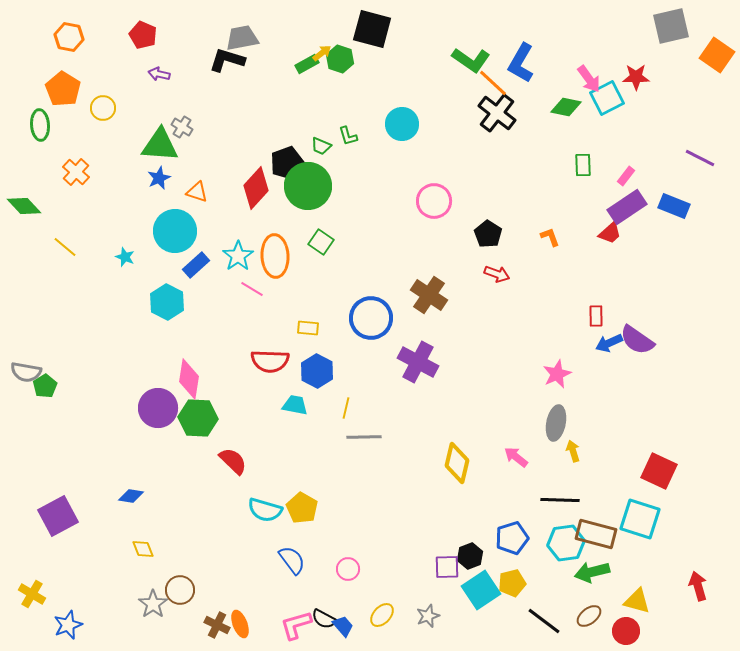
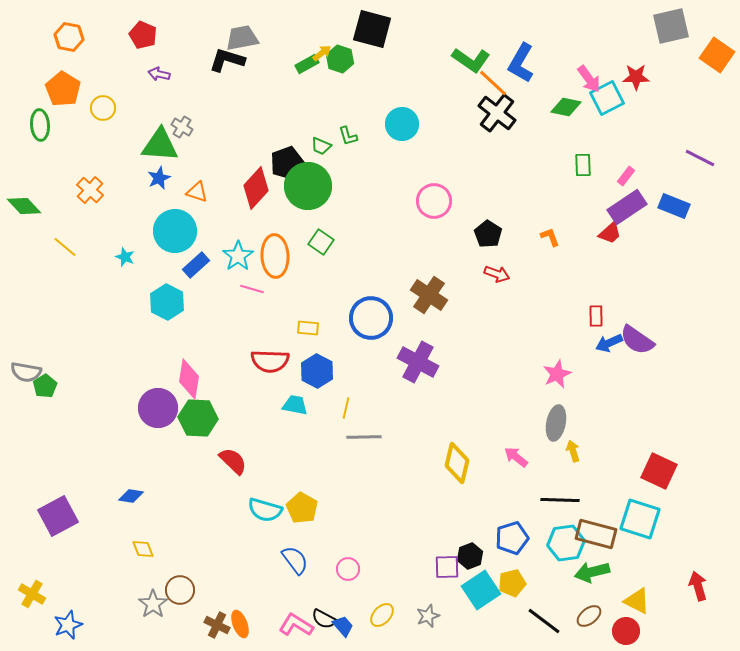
orange cross at (76, 172): moved 14 px right, 18 px down
pink line at (252, 289): rotated 15 degrees counterclockwise
blue semicircle at (292, 560): moved 3 px right
yellow triangle at (637, 601): rotated 12 degrees clockwise
pink L-shape at (296, 625): rotated 48 degrees clockwise
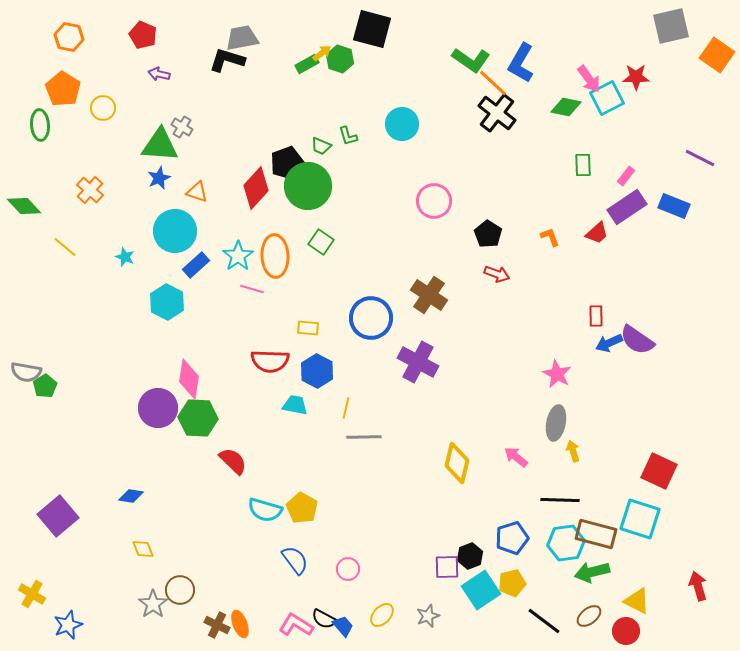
red trapezoid at (610, 233): moved 13 px left
pink star at (557, 374): rotated 20 degrees counterclockwise
purple square at (58, 516): rotated 12 degrees counterclockwise
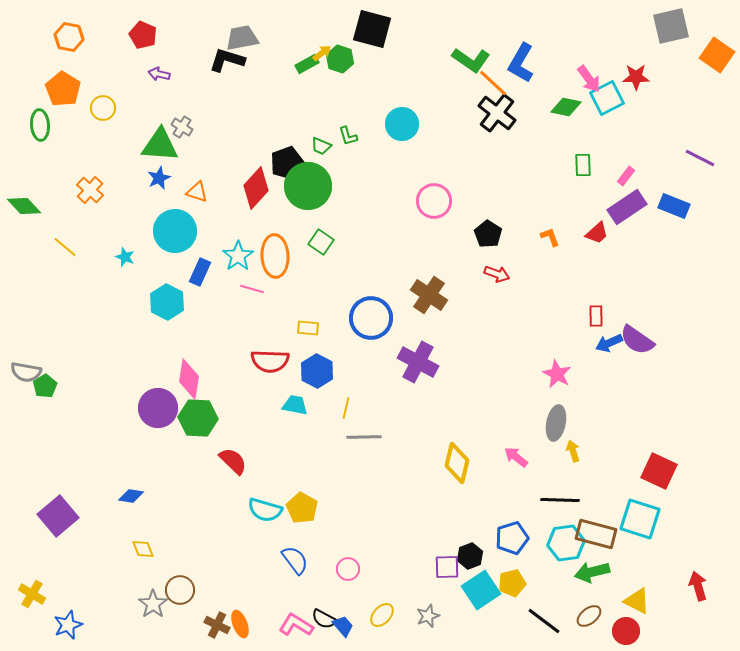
blue rectangle at (196, 265): moved 4 px right, 7 px down; rotated 24 degrees counterclockwise
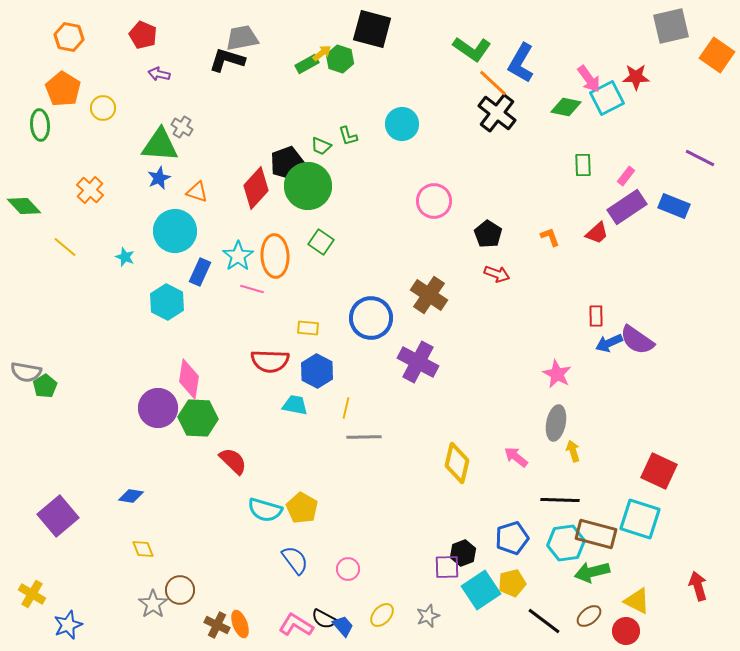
green L-shape at (471, 60): moved 1 px right, 11 px up
black hexagon at (470, 556): moved 7 px left, 3 px up
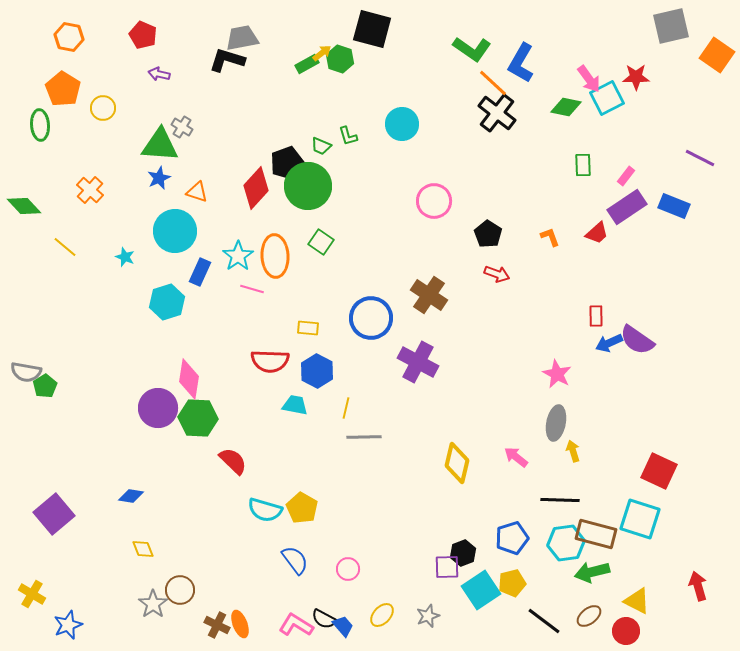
cyan hexagon at (167, 302): rotated 16 degrees clockwise
purple square at (58, 516): moved 4 px left, 2 px up
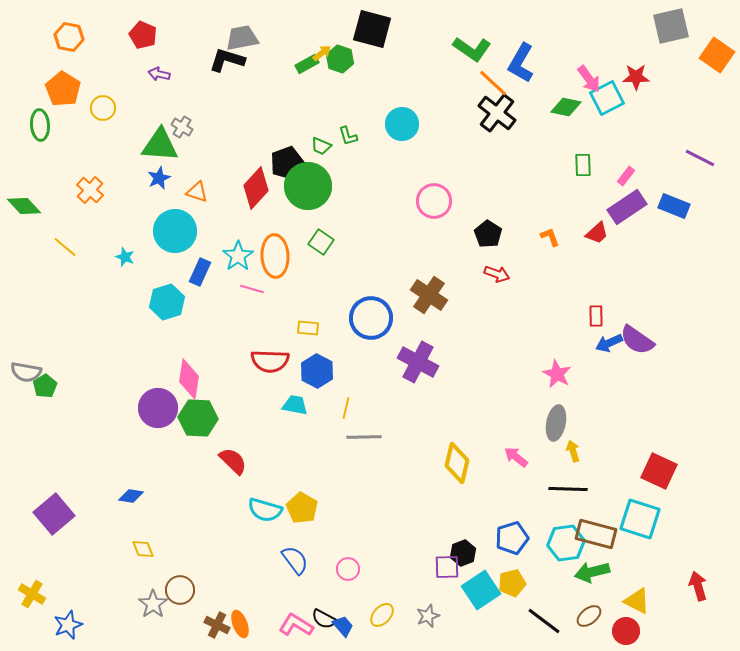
black line at (560, 500): moved 8 px right, 11 px up
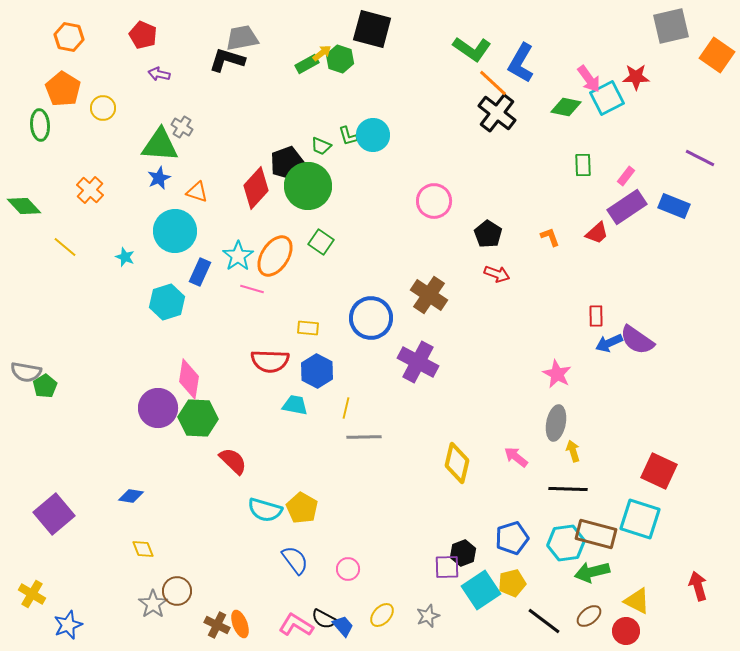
cyan circle at (402, 124): moved 29 px left, 11 px down
orange ellipse at (275, 256): rotated 36 degrees clockwise
brown circle at (180, 590): moved 3 px left, 1 px down
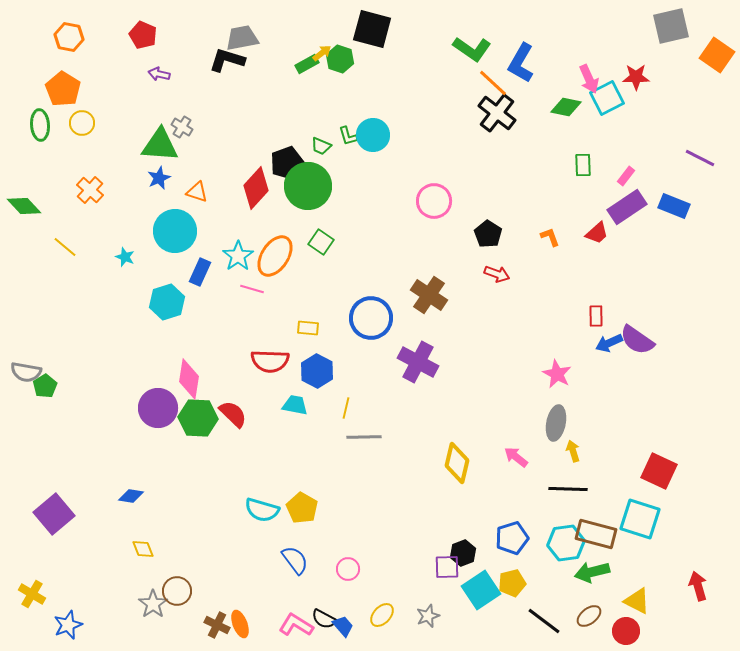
pink arrow at (589, 79): rotated 12 degrees clockwise
yellow circle at (103, 108): moved 21 px left, 15 px down
red semicircle at (233, 461): moved 47 px up
cyan semicircle at (265, 510): moved 3 px left
